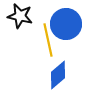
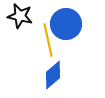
blue diamond: moved 5 px left
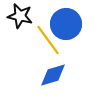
yellow line: rotated 24 degrees counterclockwise
blue diamond: rotated 24 degrees clockwise
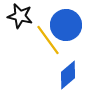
blue circle: moved 1 px down
blue diamond: moved 15 px right; rotated 24 degrees counterclockwise
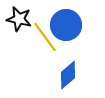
black star: moved 1 px left, 3 px down
yellow line: moved 3 px left, 3 px up
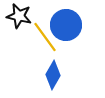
black star: moved 3 px up
blue diamond: moved 15 px left; rotated 20 degrees counterclockwise
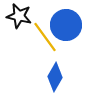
blue diamond: moved 2 px right, 2 px down
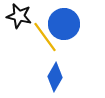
blue circle: moved 2 px left, 1 px up
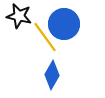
blue diamond: moved 3 px left, 2 px up
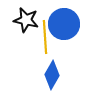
black star: moved 7 px right, 4 px down
yellow line: rotated 32 degrees clockwise
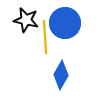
blue circle: moved 1 px right, 1 px up
blue diamond: moved 9 px right
